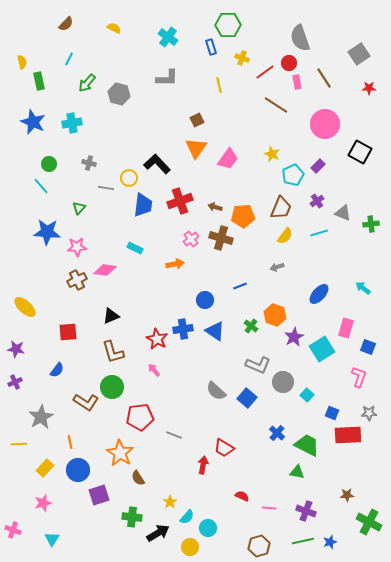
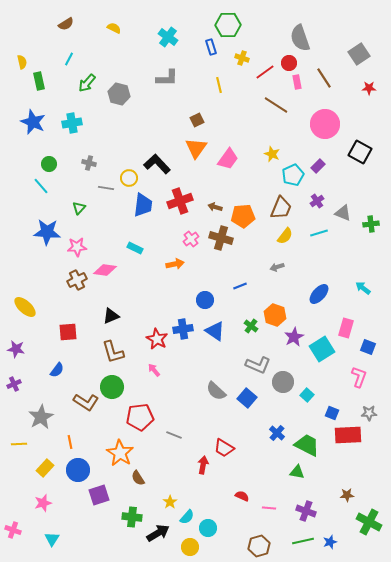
brown semicircle at (66, 24): rotated 14 degrees clockwise
purple cross at (15, 382): moved 1 px left, 2 px down
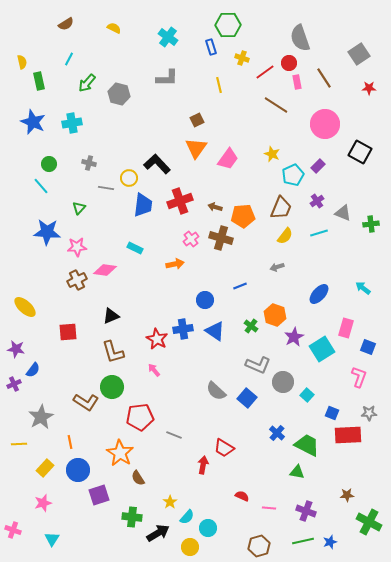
blue semicircle at (57, 370): moved 24 px left
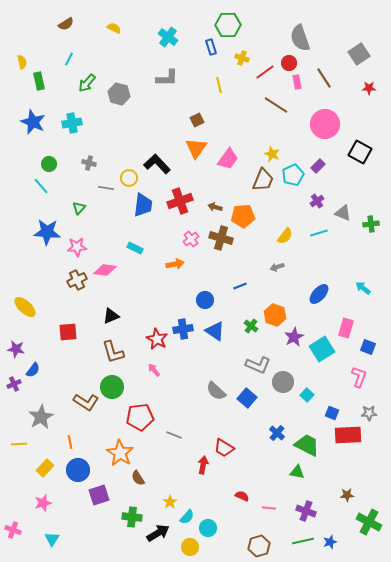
brown trapezoid at (281, 208): moved 18 px left, 28 px up
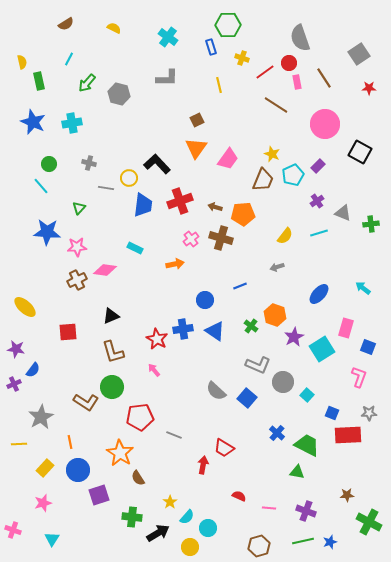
orange pentagon at (243, 216): moved 2 px up
red semicircle at (242, 496): moved 3 px left
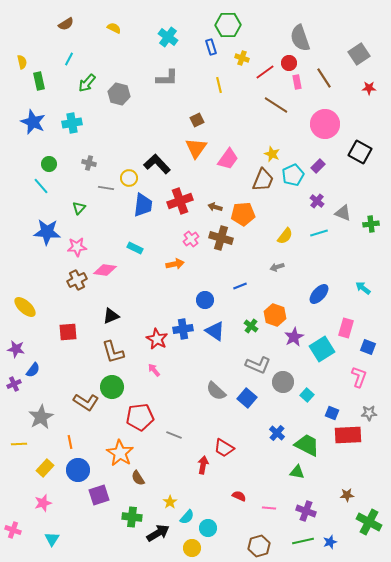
purple cross at (317, 201): rotated 16 degrees counterclockwise
yellow circle at (190, 547): moved 2 px right, 1 px down
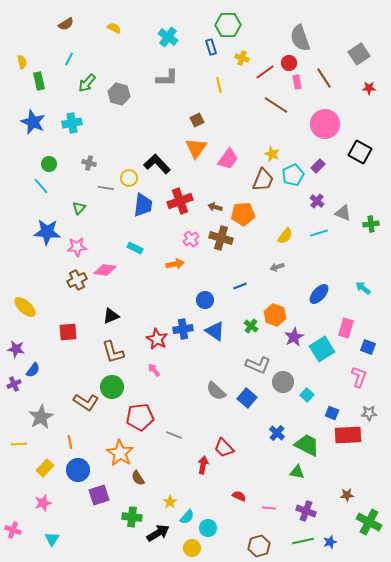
red trapezoid at (224, 448): rotated 15 degrees clockwise
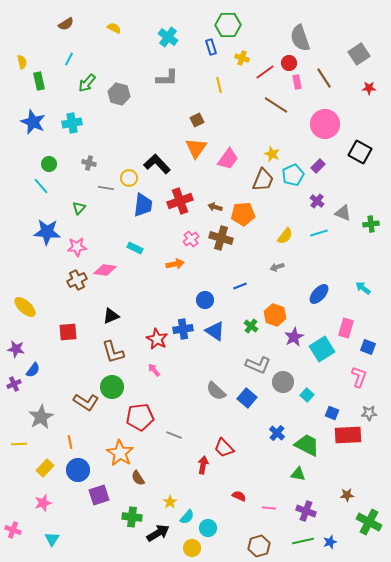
green triangle at (297, 472): moved 1 px right, 2 px down
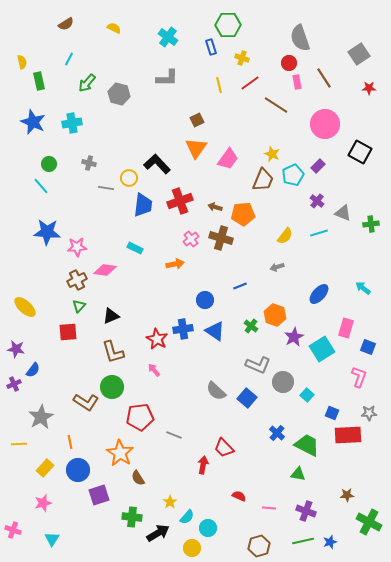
red line at (265, 72): moved 15 px left, 11 px down
green triangle at (79, 208): moved 98 px down
